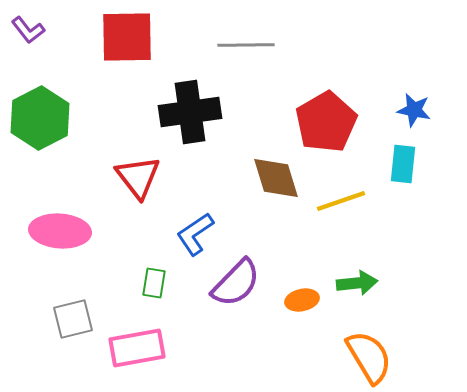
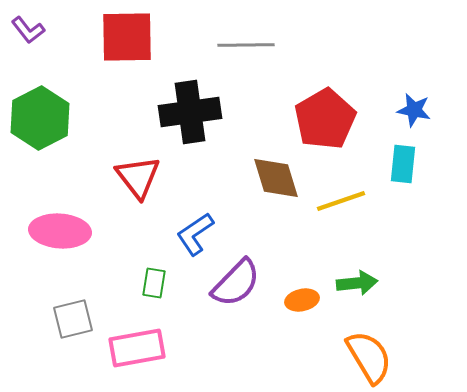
red pentagon: moved 1 px left, 3 px up
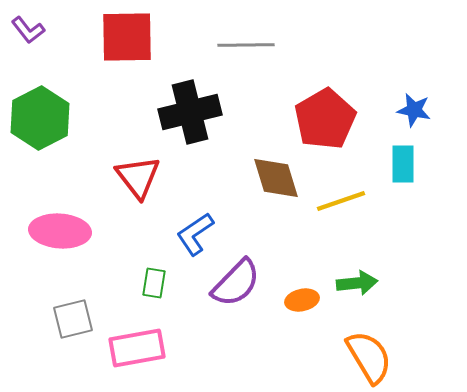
black cross: rotated 6 degrees counterclockwise
cyan rectangle: rotated 6 degrees counterclockwise
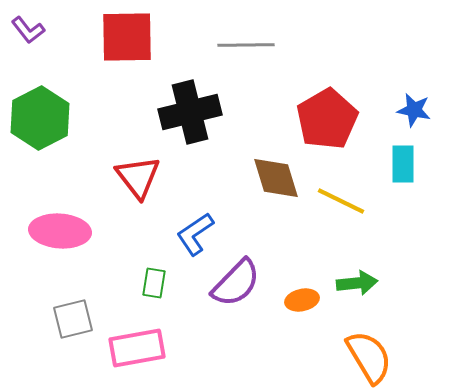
red pentagon: moved 2 px right
yellow line: rotated 45 degrees clockwise
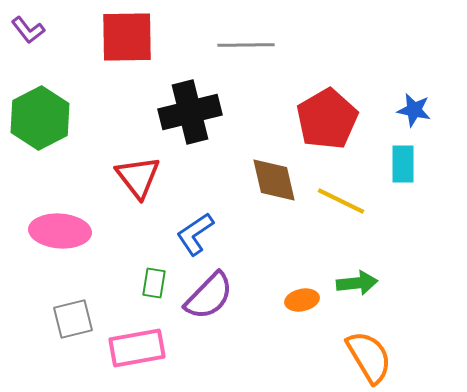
brown diamond: moved 2 px left, 2 px down; rotated 4 degrees clockwise
purple semicircle: moved 27 px left, 13 px down
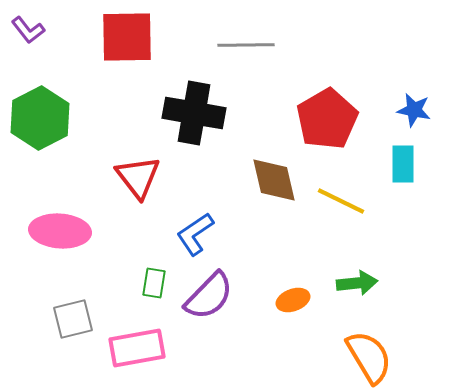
black cross: moved 4 px right, 1 px down; rotated 24 degrees clockwise
orange ellipse: moved 9 px left; rotated 8 degrees counterclockwise
